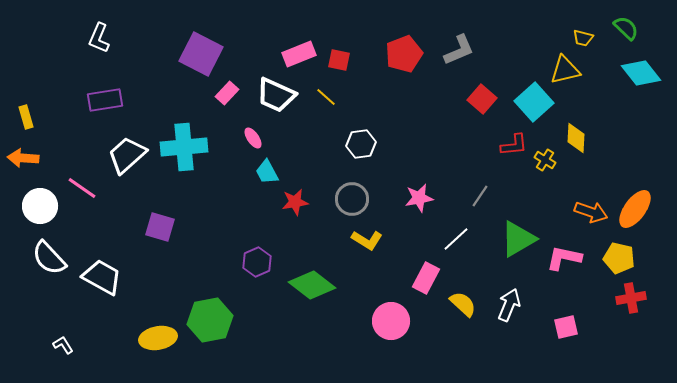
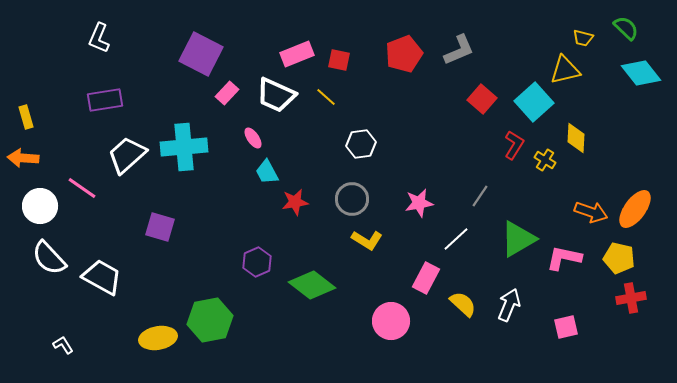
pink rectangle at (299, 54): moved 2 px left
red L-shape at (514, 145): rotated 52 degrees counterclockwise
pink star at (419, 198): moved 5 px down
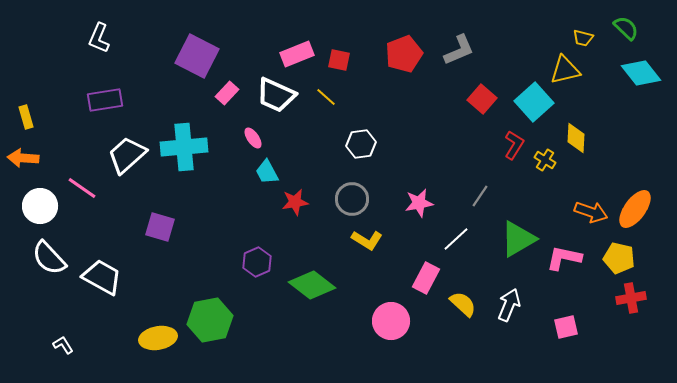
purple square at (201, 54): moved 4 px left, 2 px down
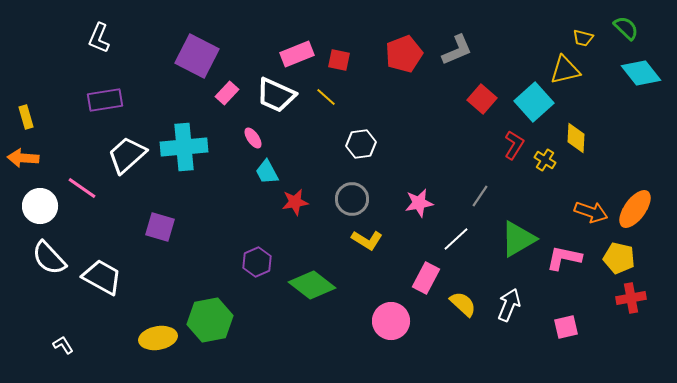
gray L-shape at (459, 50): moved 2 px left
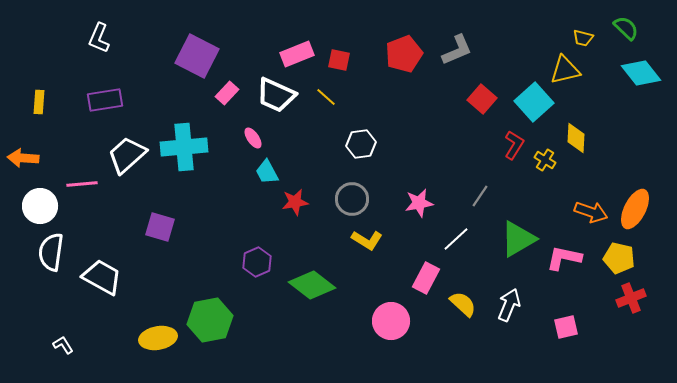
yellow rectangle at (26, 117): moved 13 px right, 15 px up; rotated 20 degrees clockwise
pink line at (82, 188): moved 4 px up; rotated 40 degrees counterclockwise
orange ellipse at (635, 209): rotated 9 degrees counterclockwise
white semicircle at (49, 258): moved 2 px right, 6 px up; rotated 51 degrees clockwise
red cross at (631, 298): rotated 12 degrees counterclockwise
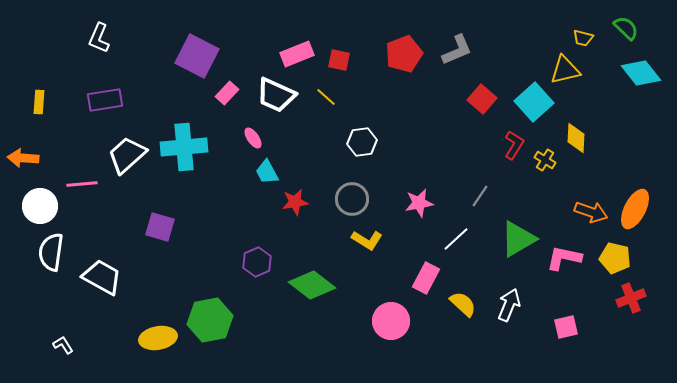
white hexagon at (361, 144): moved 1 px right, 2 px up
yellow pentagon at (619, 258): moved 4 px left
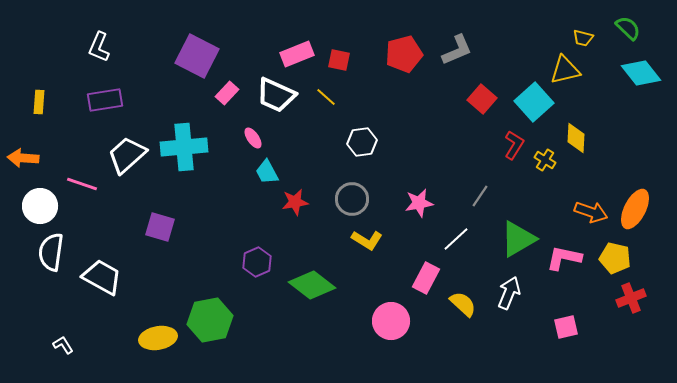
green semicircle at (626, 28): moved 2 px right
white L-shape at (99, 38): moved 9 px down
red pentagon at (404, 54): rotated 6 degrees clockwise
pink line at (82, 184): rotated 24 degrees clockwise
white arrow at (509, 305): moved 12 px up
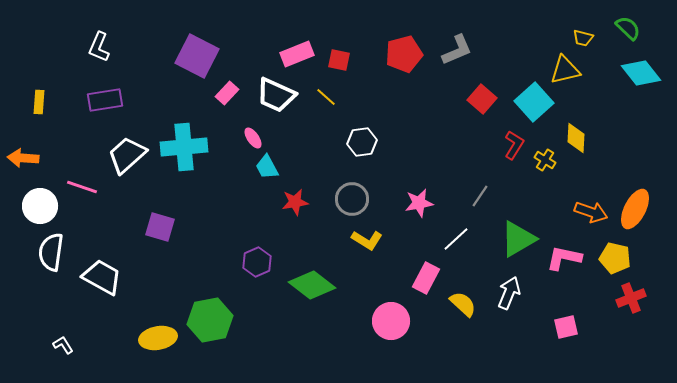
cyan trapezoid at (267, 172): moved 5 px up
pink line at (82, 184): moved 3 px down
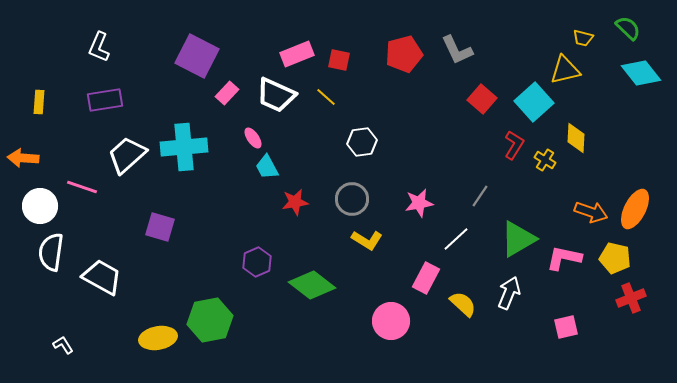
gray L-shape at (457, 50): rotated 88 degrees clockwise
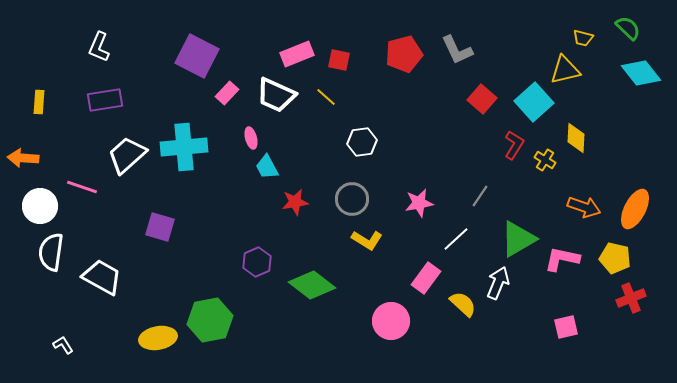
pink ellipse at (253, 138): moved 2 px left; rotated 20 degrees clockwise
orange arrow at (591, 212): moved 7 px left, 5 px up
pink L-shape at (564, 258): moved 2 px left, 1 px down
pink rectangle at (426, 278): rotated 8 degrees clockwise
white arrow at (509, 293): moved 11 px left, 10 px up
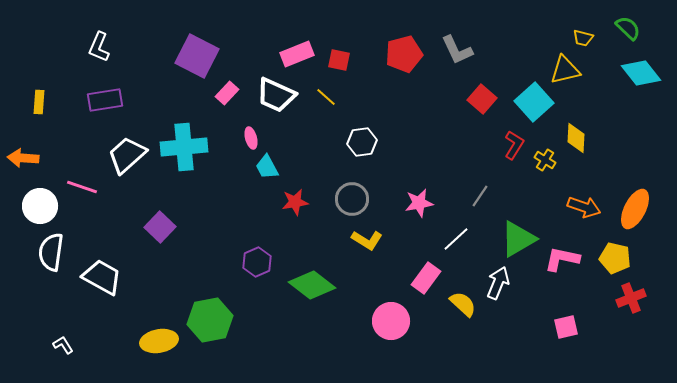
purple square at (160, 227): rotated 28 degrees clockwise
yellow ellipse at (158, 338): moved 1 px right, 3 px down
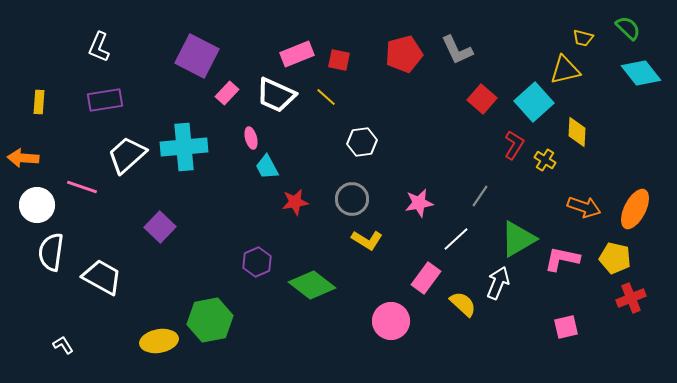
yellow diamond at (576, 138): moved 1 px right, 6 px up
white circle at (40, 206): moved 3 px left, 1 px up
